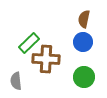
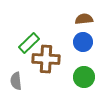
brown semicircle: rotated 72 degrees clockwise
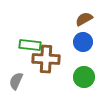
brown semicircle: rotated 24 degrees counterclockwise
green rectangle: moved 1 px right, 2 px down; rotated 50 degrees clockwise
gray semicircle: rotated 30 degrees clockwise
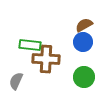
brown semicircle: moved 6 px down
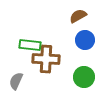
brown semicircle: moved 6 px left, 9 px up
blue circle: moved 2 px right, 2 px up
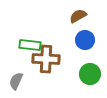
green circle: moved 6 px right, 3 px up
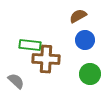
gray semicircle: rotated 108 degrees clockwise
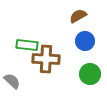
blue circle: moved 1 px down
green rectangle: moved 3 px left
gray semicircle: moved 4 px left
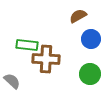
blue circle: moved 6 px right, 2 px up
